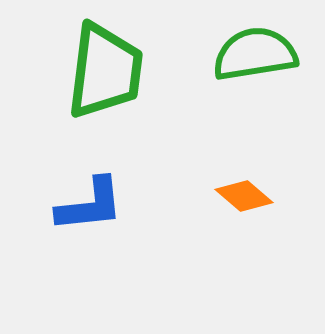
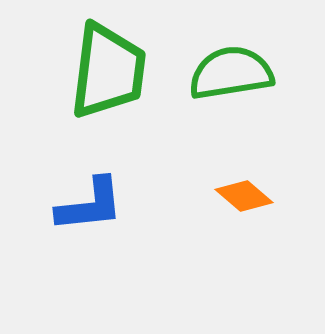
green semicircle: moved 24 px left, 19 px down
green trapezoid: moved 3 px right
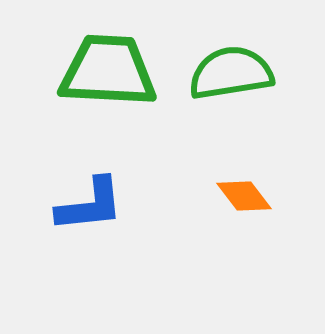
green trapezoid: rotated 94 degrees counterclockwise
orange diamond: rotated 12 degrees clockwise
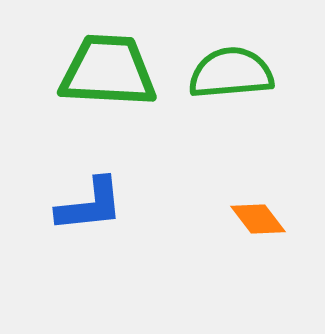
green semicircle: rotated 4 degrees clockwise
orange diamond: moved 14 px right, 23 px down
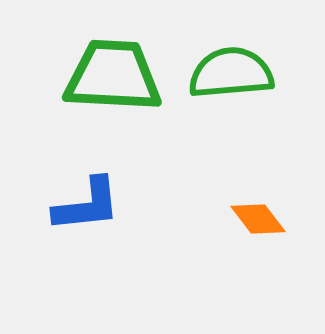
green trapezoid: moved 5 px right, 5 px down
blue L-shape: moved 3 px left
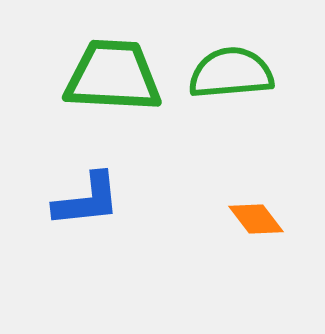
blue L-shape: moved 5 px up
orange diamond: moved 2 px left
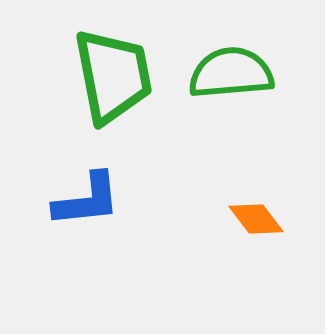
green trapezoid: rotated 76 degrees clockwise
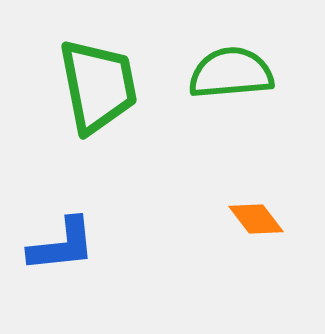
green trapezoid: moved 15 px left, 10 px down
blue L-shape: moved 25 px left, 45 px down
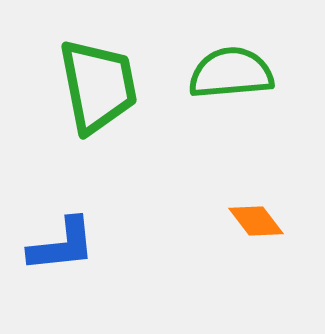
orange diamond: moved 2 px down
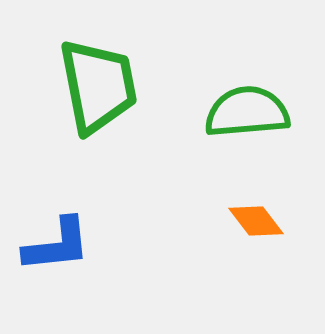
green semicircle: moved 16 px right, 39 px down
blue L-shape: moved 5 px left
